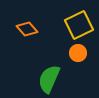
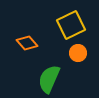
yellow square: moved 8 px left
orange diamond: moved 14 px down
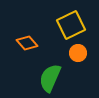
green semicircle: moved 1 px right, 1 px up
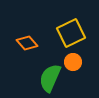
yellow square: moved 8 px down
orange circle: moved 5 px left, 9 px down
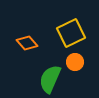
orange circle: moved 2 px right
green semicircle: moved 1 px down
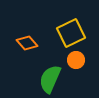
orange circle: moved 1 px right, 2 px up
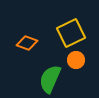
orange diamond: rotated 30 degrees counterclockwise
